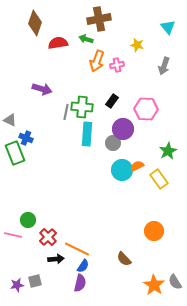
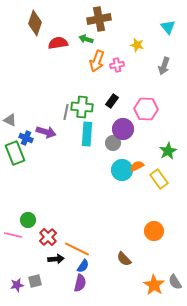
purple arrow: moved 4 px right, 43 px down
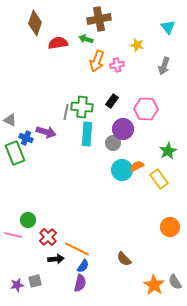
orange circle: moved 16 px right, 4 px up
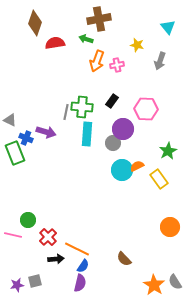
red semicircle: moved 3 px left
gray arrow: moved 4 px left, 5 px up
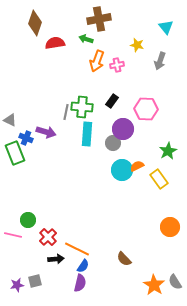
cyan triangle: moved 2 px left
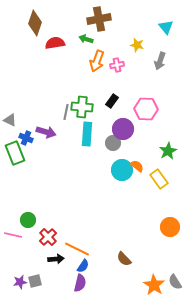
orange semicircle: rotated 64 degrees clockwise
purple star: moved 3 px right, 3 px up
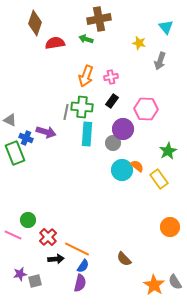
yellow star: moved 2 px right, 2 px up
orange arrow: moved 11 px left, 15 px down
pink cross: moved 6 px left, 12 px down
pink line: rotated 12 degrees clockwise
purple star: moved 8 px up
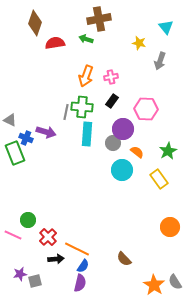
orange semicircle: moved 14 px up
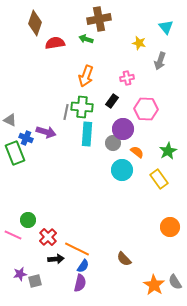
pink cross: moved 16 px right, 1 px down
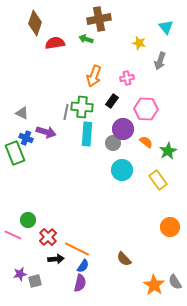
orange arrow: moved 8 px right
gray triangle: moved 12 px right, 7 px up
orange semicircle: moved 9 px right, 10 px up
yellow rectangle: moved 1 px left, 1 px down
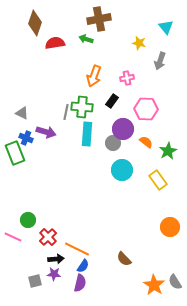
pink line: moved 2 px down
purple star: moved 34 px right; rotated 16 degrees clockwise
